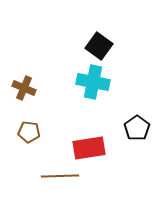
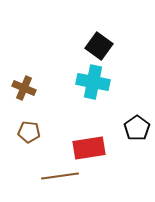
brown line: rotated 6 degrees counterclockwise
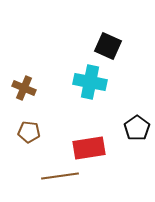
black square: moved 9 px right; rotated 12 degrees counterclockwise
cyan cross: moved 3 px left
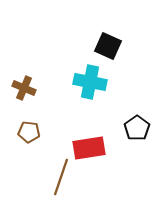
brown line: moved 1 px right, 1 px down; rotated 63 degrees counterclockwise
